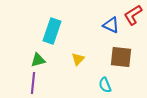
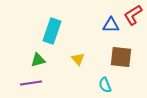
blue triangle: rotated 24 degrees counterclockwise
yellow triangle: rotated 24 degrees counterclockwise
purple line: moved 2 px left; rotated 75 degrees clockwise
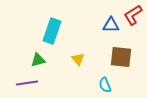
purple line: moved 4 px left
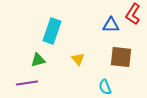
red L-shape: moved 1 px up; rotated 25 degrees counterclockwise
cyan semicircle: moved 2 px down
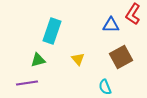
brown square: rotated 35 degrees counterclockwise
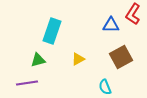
yellow triangle: rotated 40 degrees clockwise
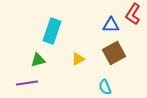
brown square: moved 7 px left, 4 px up
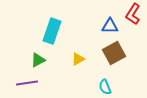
blue triangle: moved 1 px left, 1 px down
green triangle: rotated 14 degrees counterclockwise
